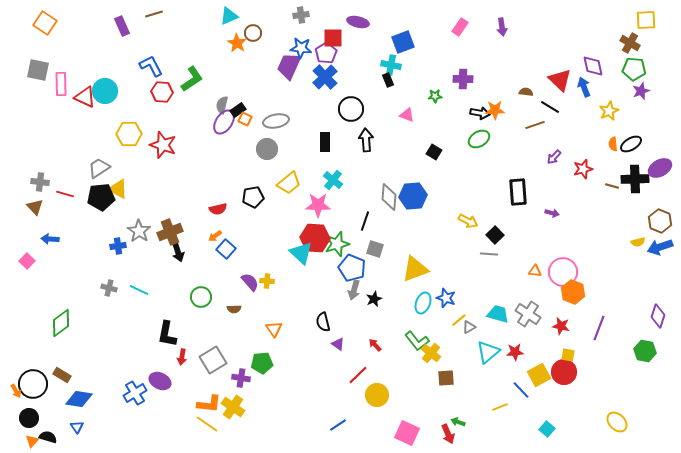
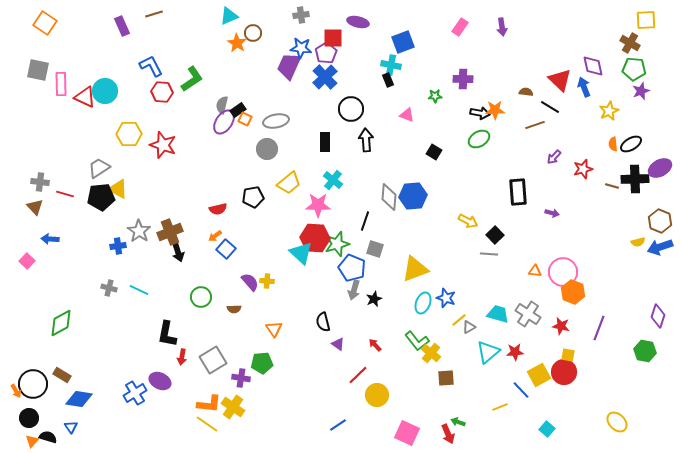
green diamond at (61, 323): rotated 8 degrees clockwise
blue triangle at (77, 427): moved 6 px left
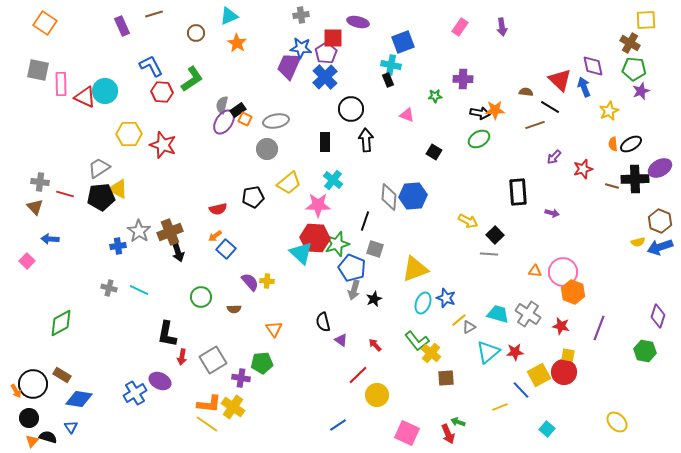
brown circle at (253, 33): moved 57 px left
purple triangle at (338, 344): moved 3 px right, 4 px up
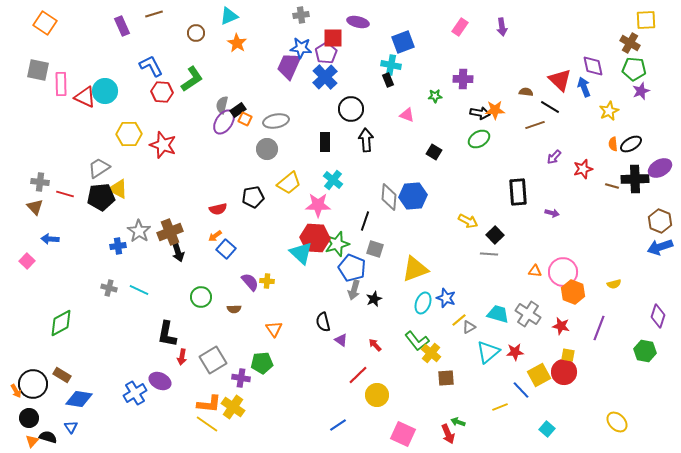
yellow semicircle at (638, 242): moved 24 px left, 42 px down
pink square at (407, 433): moved 4 px left, 1 px down
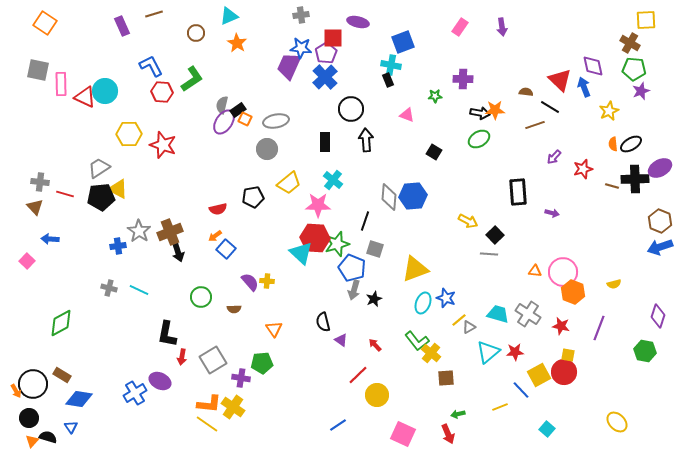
green arrow at (458, 422): moved 8 px up; rotated 32 degrees counterclockwise
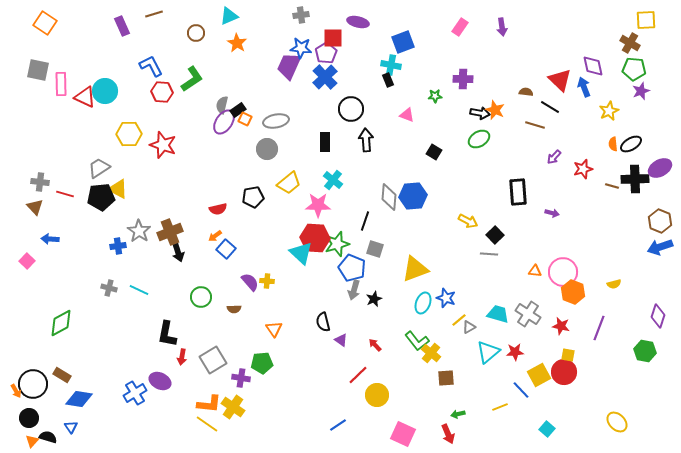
orange star at (495, 110): rotated 24 degrees clockwise
brown line at (535, 125): rotated 36 degrees clockwise
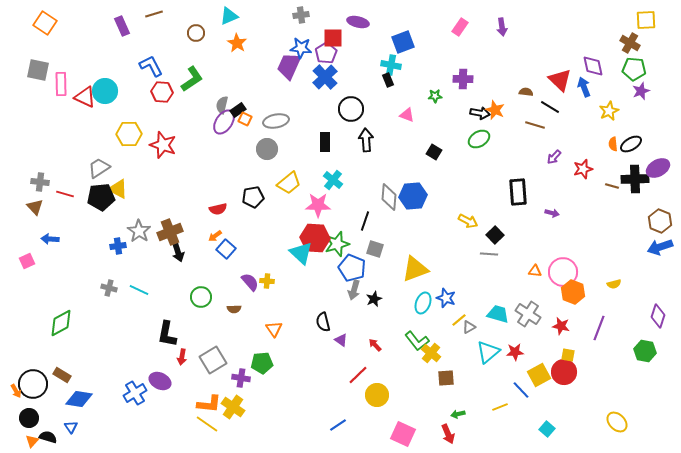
purple ellipse at (660, 168): moved 2 px left
pink square at (27, 261): rotated 21 degrees clockwise
